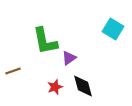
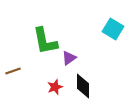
black diamond: rotated 15 degrees clockwise
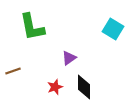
green L-shape: moved 13 px left, 14 px up
black diamond: moved 1 px right, 1 px down
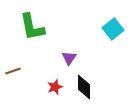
cyan square: rotated 20 degrees clockwise
purple triangle: rotated 21 degrees counterclockwise
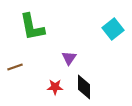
brown line: moved 2 px right, 4 px up
red star: rotated 21 degrees clockwise
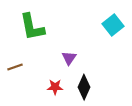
cyan square: moved 4 px up
black diamond: rotated 25 degrees clockwise
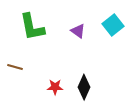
purple triangle: moved 9 px right, 27 px up; rotated 28 degrees counterclockwise
brown line: rotated 35 degrees clockwise
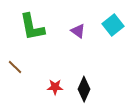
brown line: rotated 28 degrees clockwise
black diamond: moved 2 px down
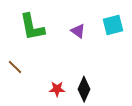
cyan square: rotated 25 degrees clockwise
red star: moved 2 px right, 2 px down
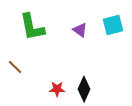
purple triangle: moved 2 px right, 1 px up
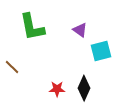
cyan square: moved 12 px left, 26 px down
brown line: moved 3 px left
black diamond: moved 1 px up
